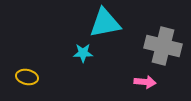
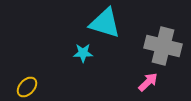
cyan triangle: rotated 28 degrees clockwise
yellow ellipse: moved 10 px down; rotated 60 degrees counterclockwise
pink arrow: moved 3 px right; rotated 50 degrees counterclockwise
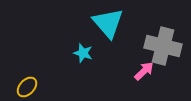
cyan triangle: moved 3 px right; rotated 32 degrees clockwise
cyan star: rotated 18 degrees clockwise
pink arrow: moved 4 px left, 11 px up
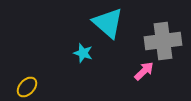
cyan triangle: rotated 8 degrees counterclockwise
gray cross: moved 5 px up; rotated 21 degrees counterclockwise
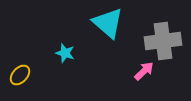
cyan star: moved 18 px left
yellow ellipse: moved 7 px left, 12 px up
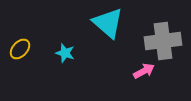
pink arrow: rotated 15 degrees clockwise
yellow ellipse: moved 26 px up
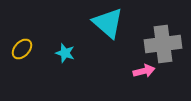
gray cross: moved 3 px down
yellow ellipse: moved 2 px right
pink arrow: rotated 15 degrees clockwise
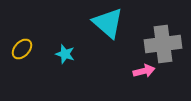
cyan star: moved 1 px down
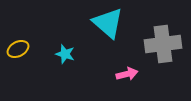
yellow ellipse: moved 4 px left; rotated 20 degrees clockwise
pink arrow: moved 17 px left, 3 px down
